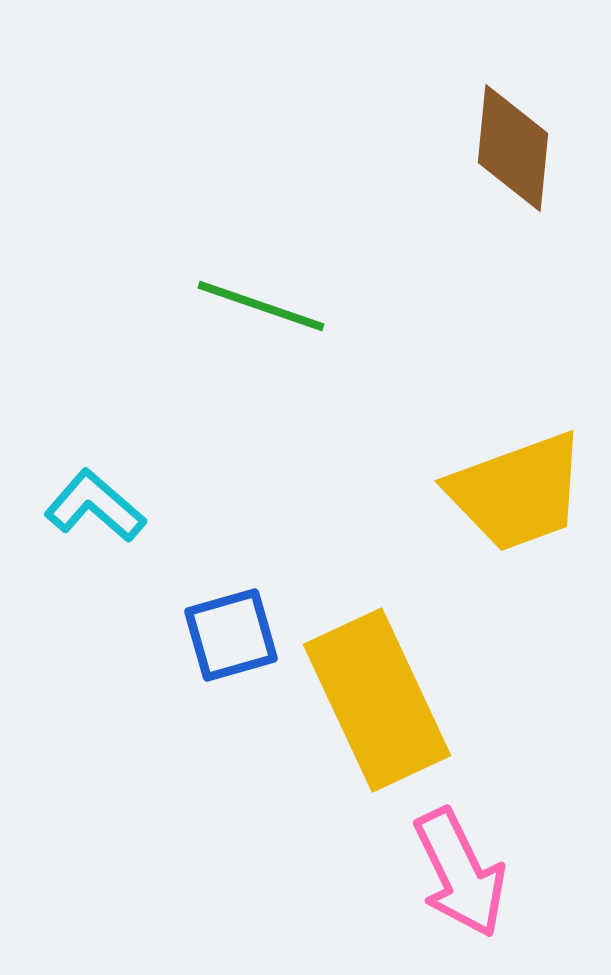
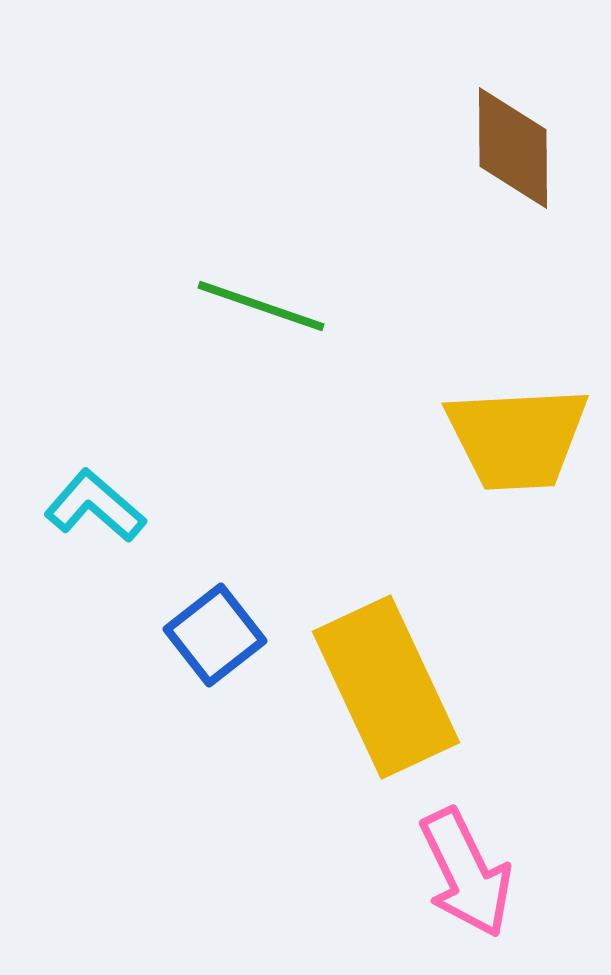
brown diamond: rotated 6 degrees counterclockwise
yellow trapezoid: moved 54 px up; rotated 17 degrees clockwise
blue square: moved 16 px left; rotated 22 degrees counterclockwise
yellow rectangle: moved 9 px right, 13 px up
pink arrow: moved 6 px right
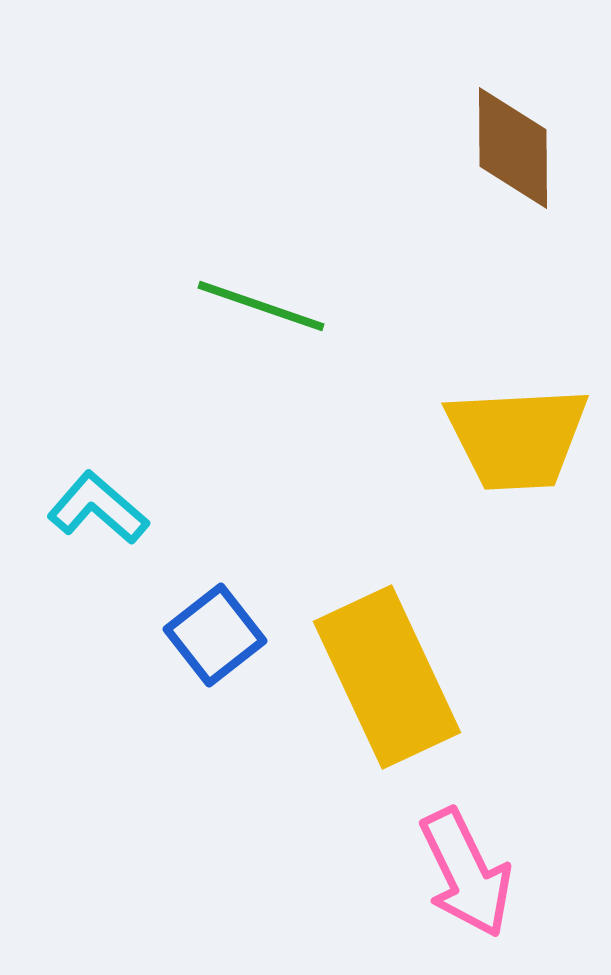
cyan L-shape: moved 3 px right, 2 px down
yellow rectangle: moved 1 px right, 10 px up
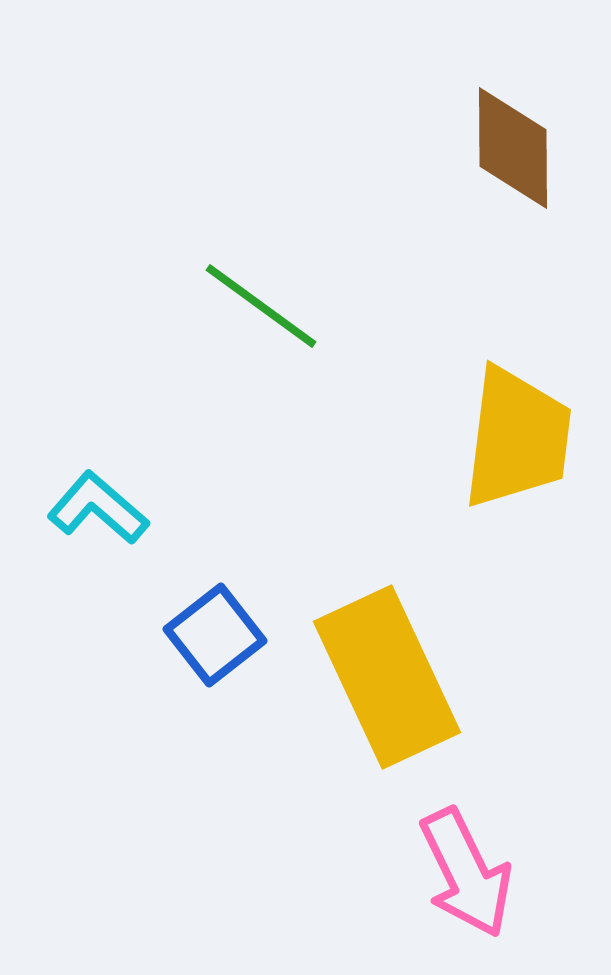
green line: rotated 17 degrees clockwise
yellow trapezoid: rotated 80 degrees counterclockwise
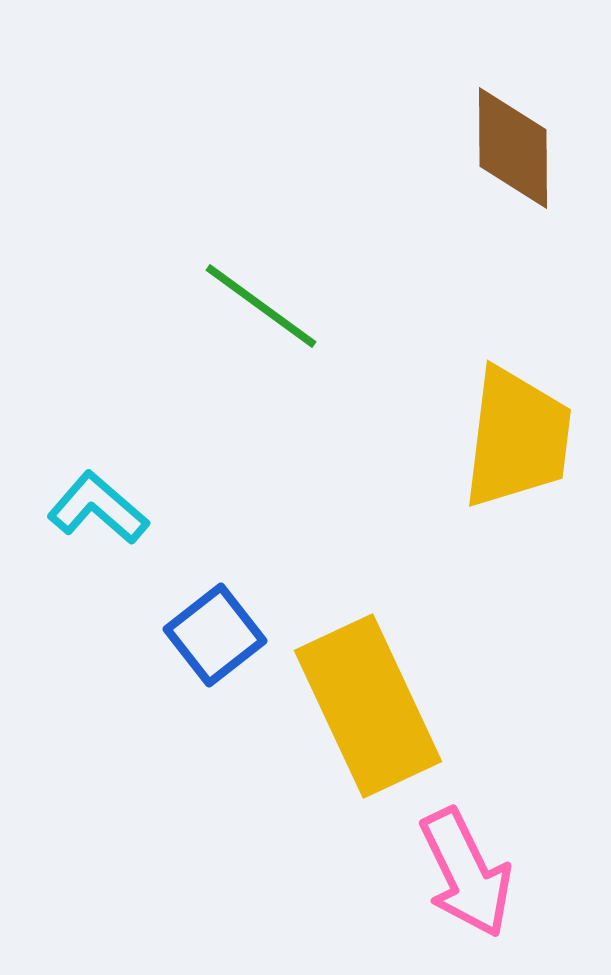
yellow rectangle: moved 19 px left, 29 px down
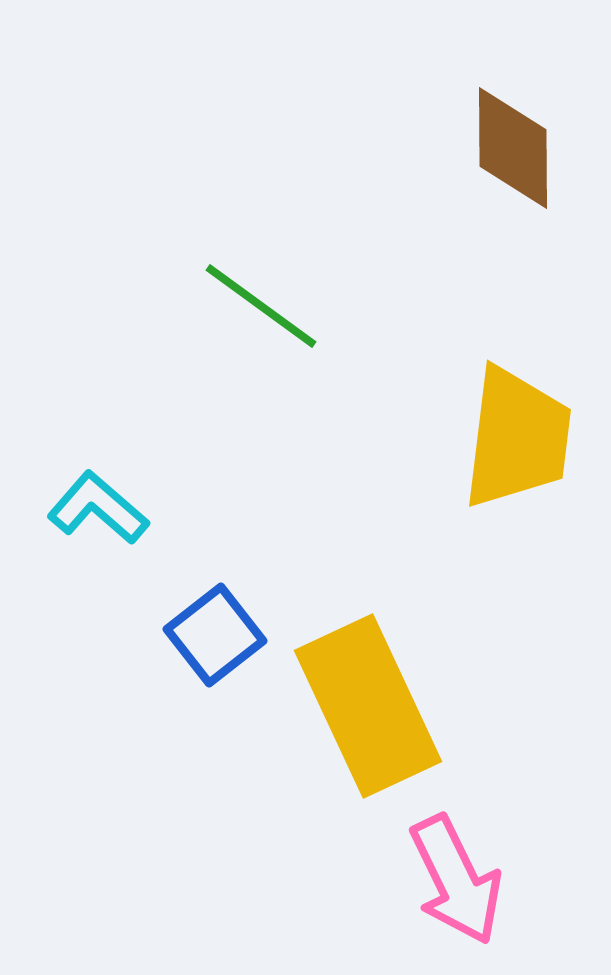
pink arrow: moved 10 px left, 7 px down
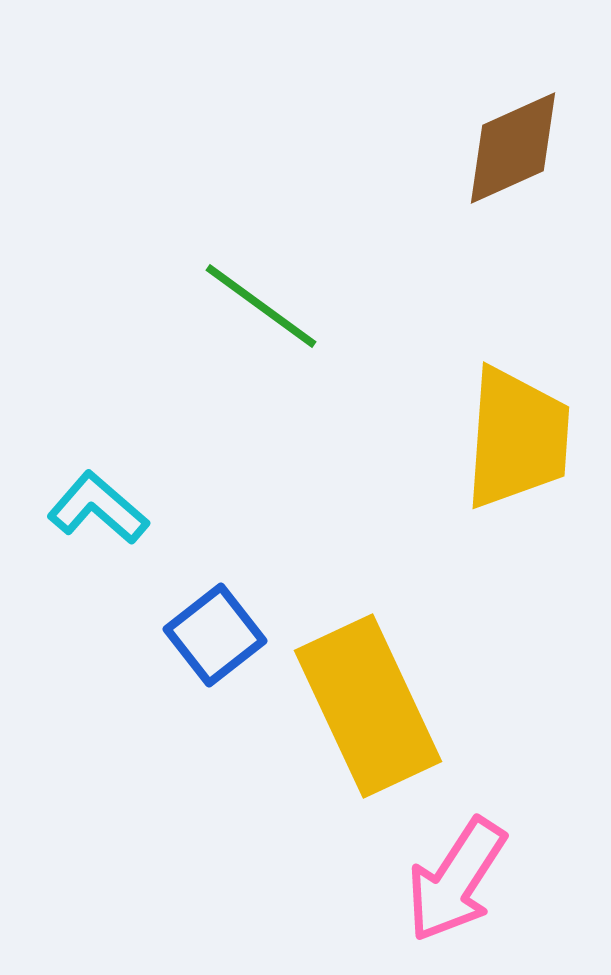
brown diamond: rotated 66 degrees clockwise
yellow trapezoid: rotated 3 degrees counterclockwise
pink arrow: rotated 59 degrees clockwise
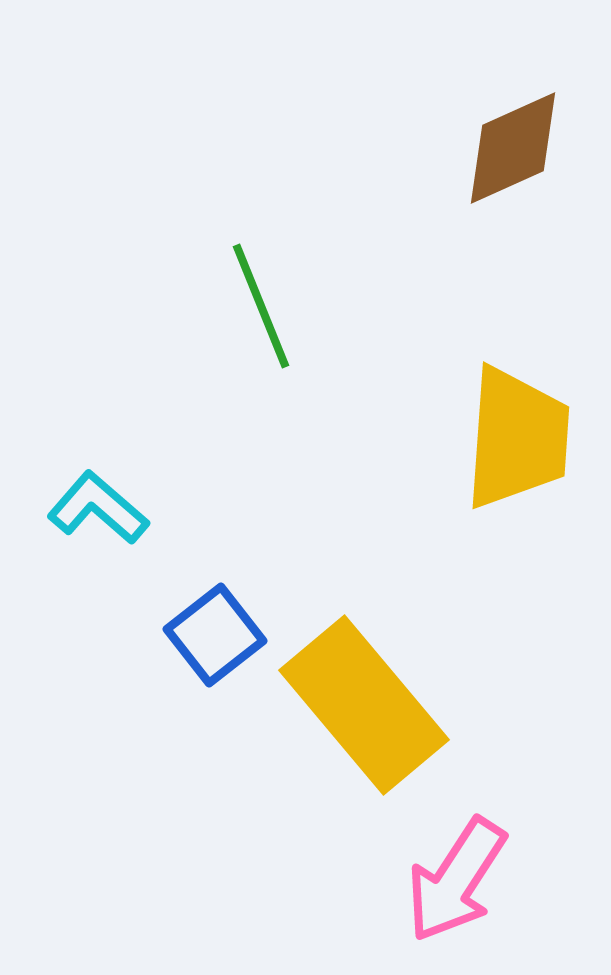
green line: rotated 32 degrees clockwise
yellow rectangle: moved 4 px left, 1 px up; rotated 15 degrees counterclockwise
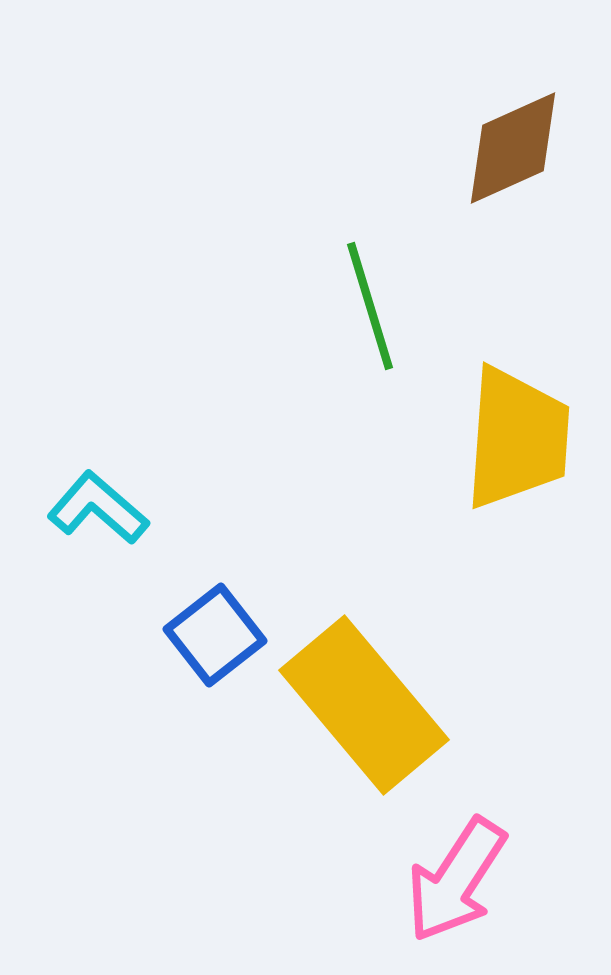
green line: moved 109 px right; rotated 5 degrees clockwise
